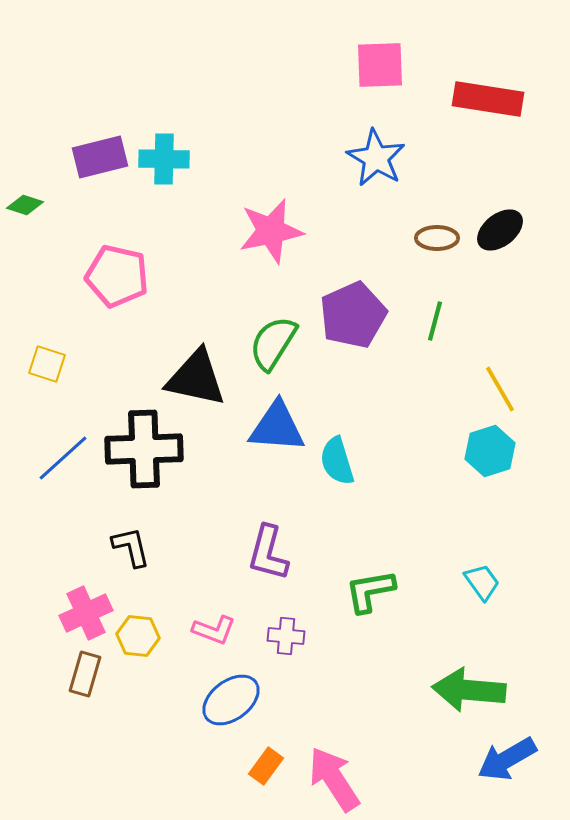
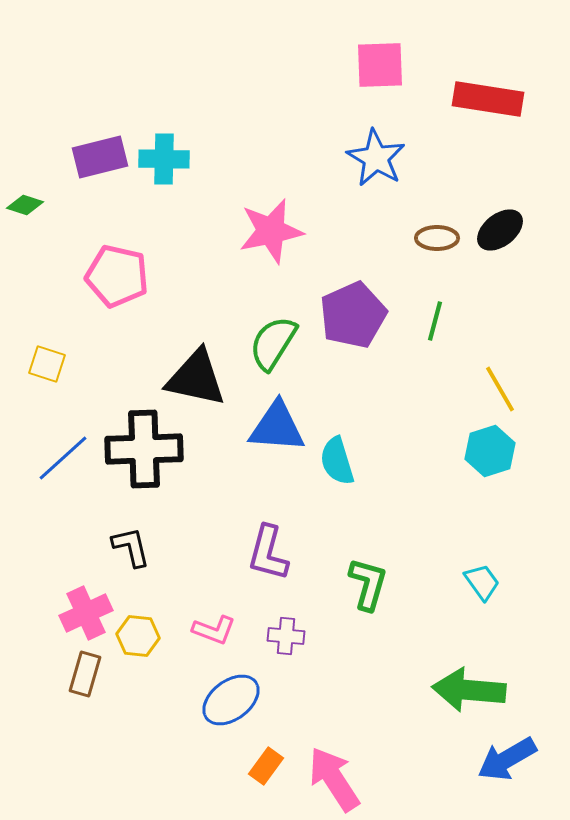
green L-shape: moved 2 px left, 7 px up; rotated 116 degrees clockwise
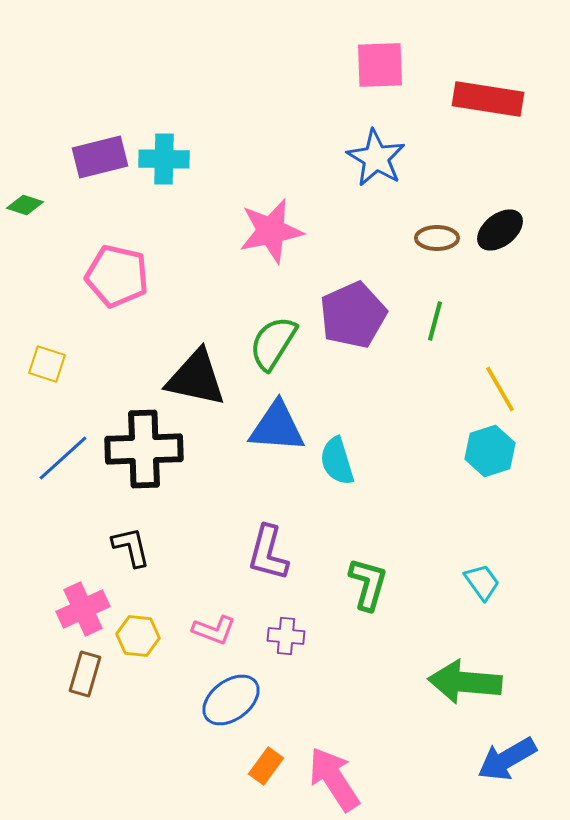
pink cross: moved 3 px left, 4 px up
green arrow: moved 4 px left, 8 px up
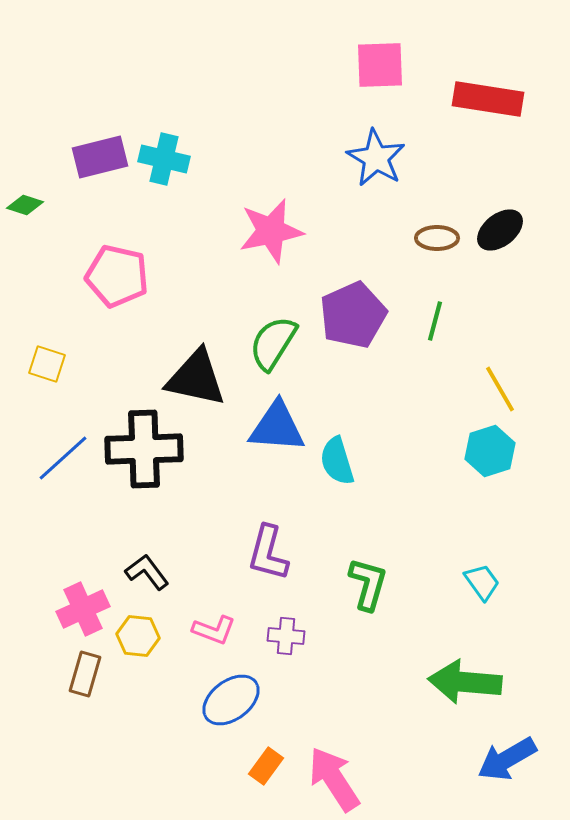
cyan cross: rotated 12 degrees clockwise
black L-shape: moved 16 px right, 25 px down; rotated 24 degrees counterclockwise
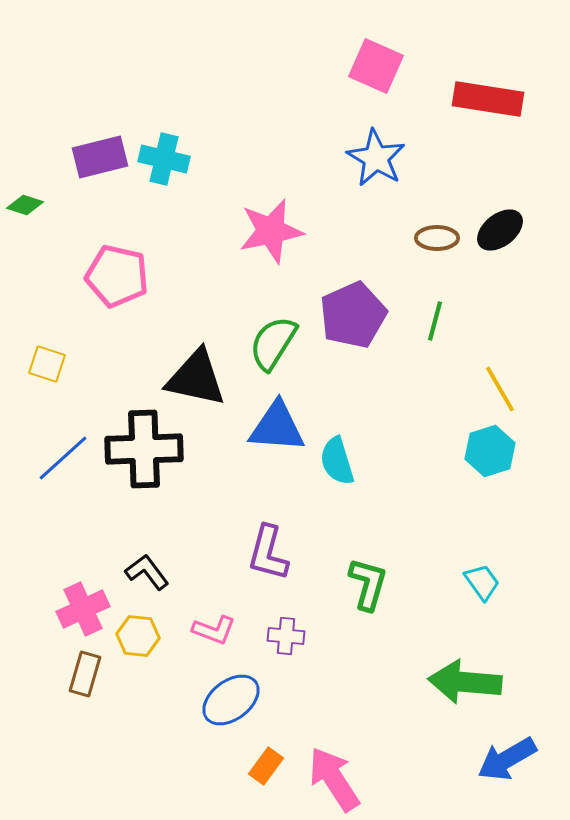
pink square: moved 4 px left, 1 px down; rotated 26 degrees clockwise
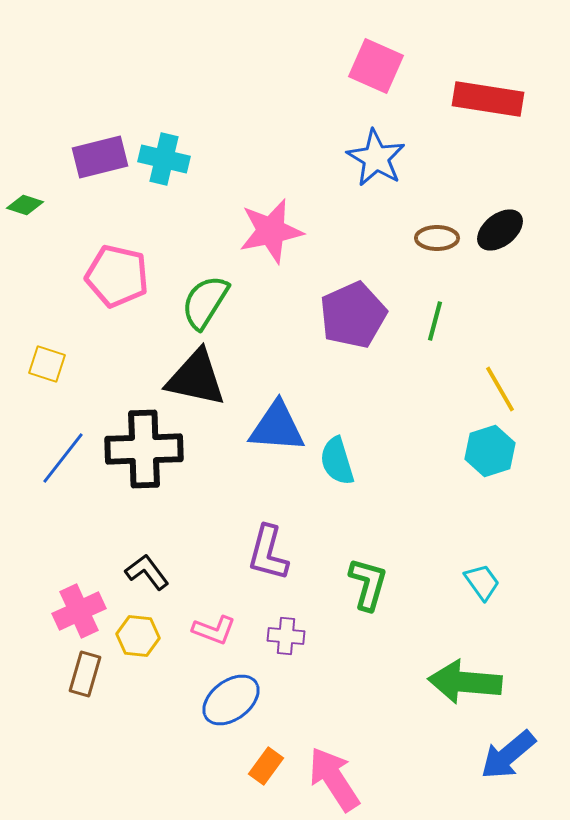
green semicircle: moved 68 px left, 41 px up
blue line: rotated 10 degrees counterclockwise
pink cross: moved 4 px left, 2 px down
blue arrow: moved 1 px right, 4 px up; rotated 10 degrees counterclockwise
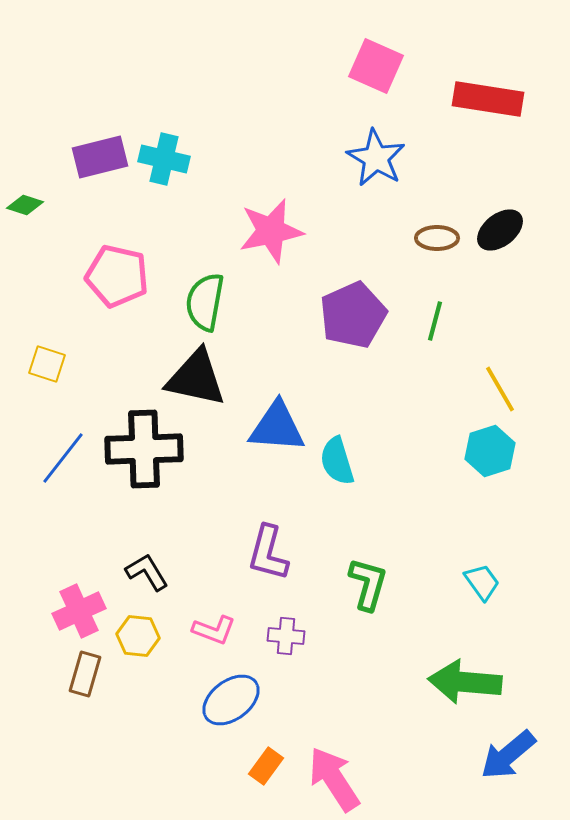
green semicircle: rotated 22 degrees counterclockwise
black L-shape: rotated 6 degrees clockwise
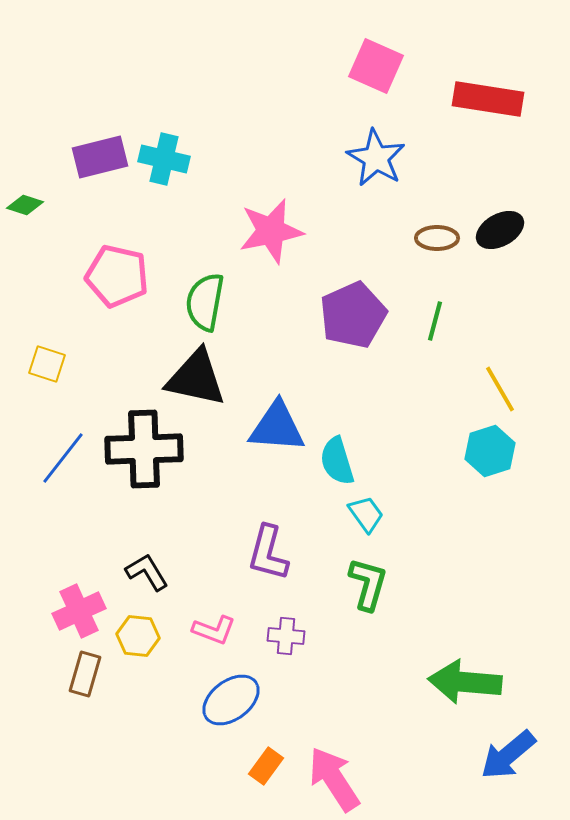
black ellipse: rotated 9 degrees clockwise
cyan trapezoid: moved 116 px left, 68 px up
